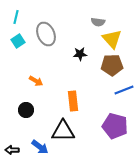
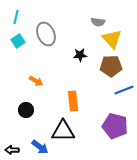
black star: moved 1 px down
brown pentagon: moved 1 px left, 1 px down
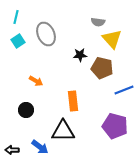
brown pentagon: moved 9 px left, 2 px down; rotated 15 degrees clockwise
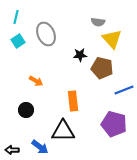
purple pentagon: moved 1 px left, 2 px up
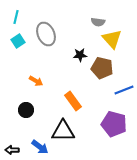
orange rectangle: rotated 30 degrees counterclockwise
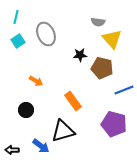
black triangle: rotated 15 degrees counterclockwise
blue arrow: moved 1 px right, 1 px up
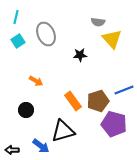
brown pentagon: moved 4 px left, 33 px down; rotated 30 degrees counterclockwise
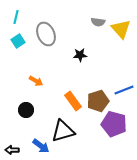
yellow triangle: moved 9 px right, 10 px up
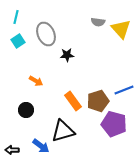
black star: moved 13 px left
